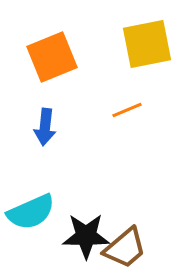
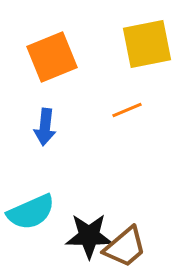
black star: moved 3 px right
brown trapezoid: moved 1 px up
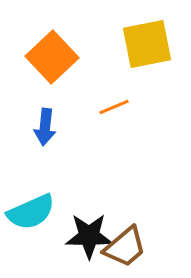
orange square: rotated 21 degrees counterclockwise
orange line: moved 13 px left, 3 px up
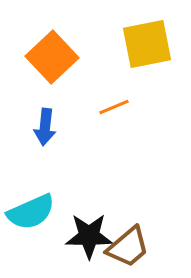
brown trapezoid: moved 3 px right
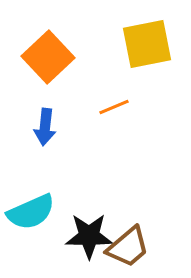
orange square: moved 4 px left
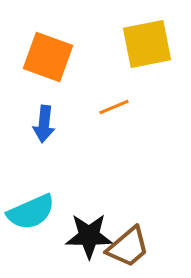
orange square: rotated 27 degrees counterclockwise
blue arrow: moved 1 px left, 3 px up
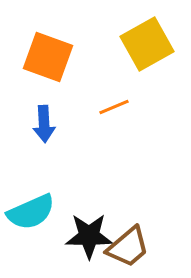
yellow square: rotated 18 degrees counterclockwise
blue arrow: rotated 9 degrees counterclockwise
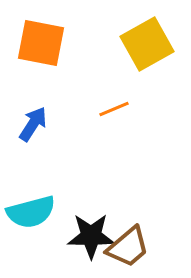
orange square: moved 7 px left, 14 px up; rotated 9 degrees counterclockwise
orange line: moved 2 px down
blue arrow: moved 11 px left; rotated 144 degrees counterclockwise
cyan semicircle: rotated 9 degrees clockwise
black star: moved 2 px right
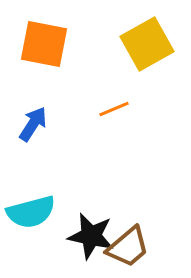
orange square: moved 3 px right, 1 px down
black star: rotated 12 degrees clockwise
